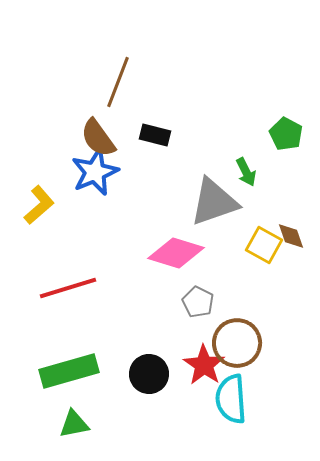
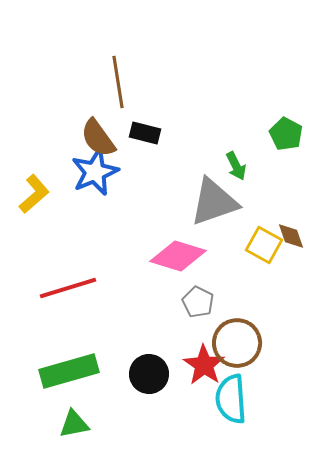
brown line: rotated 30 degrees counterclockwise
black rectangle: moved 10 px left, 2 px up
green arrow: moved 10 px left, 6 px up
yellow L-shape: moved 5 px left, 11 px up
pink diamond: moved 2 px right, 3 px down
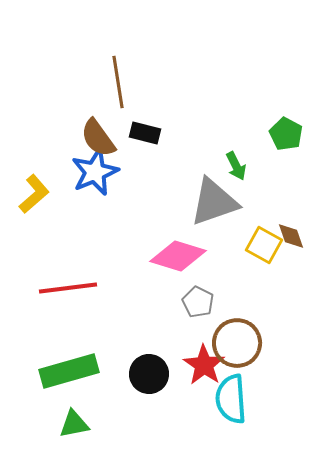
red line: rotated 10 degrees clockwise
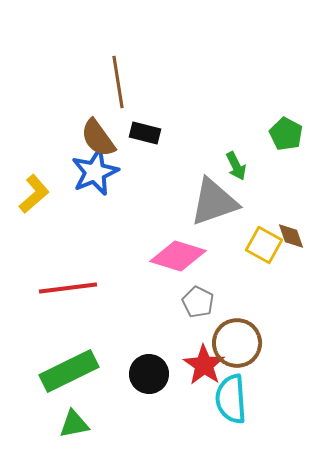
green rectangle: rotated 10 degrees counterclockwise
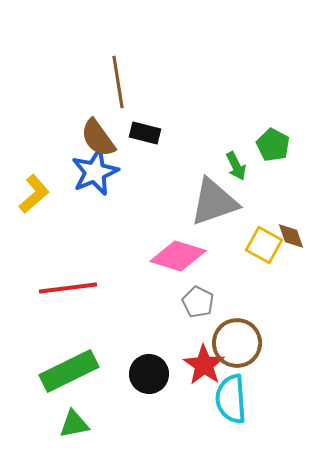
green pentagon: moved 13 px left, 11 px down
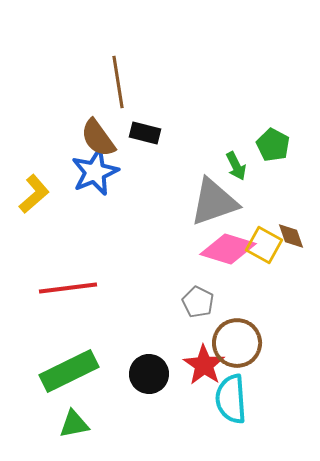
pink diamond: moved 50 px right, 7 px up
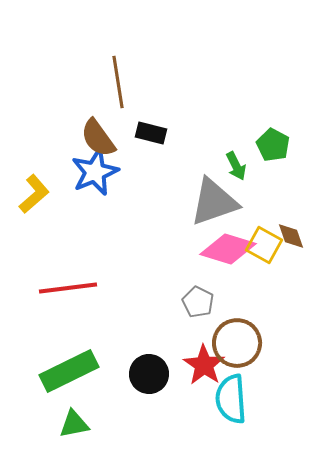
black rectangle: moved 6 px right
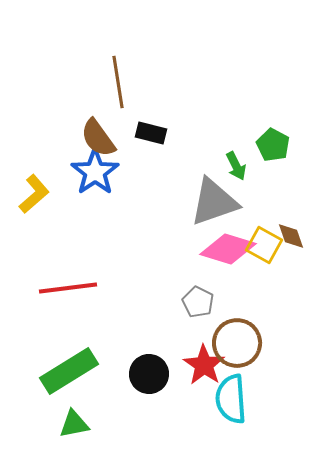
blue star: rotated 12 degrees counterclockwise
green rectangle: rotated 6 degrees counterclockwise
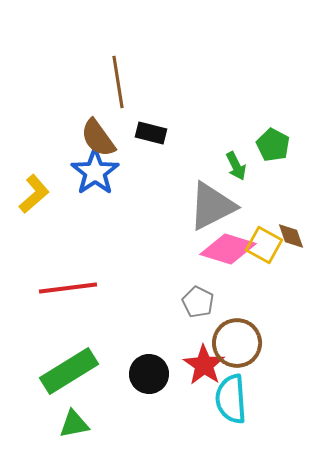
gray triangle: moved 2 px left, 4 px down; rotated 8 degrees counterclockwise
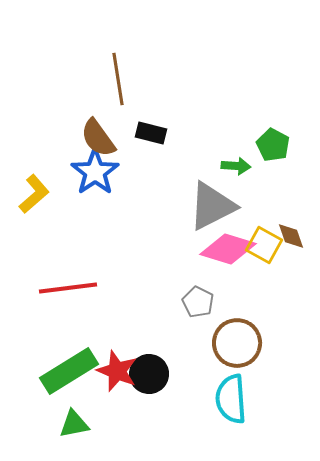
brown line: moved 3 px up
green arrow: rotated 60 degrees counterclockwise
red star: moved 87 px left, 6 px down; rotated 12 degrees counterclockwise
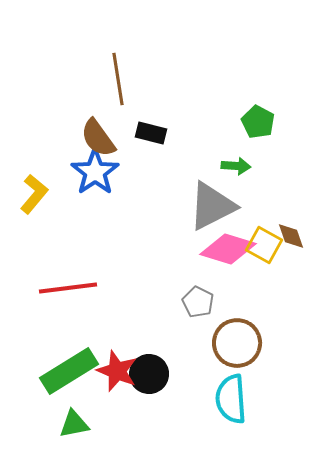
green pentagon: moved 15 px left, 23 px up
yellow L-shape: rotated 9 degrees counterclockwise
